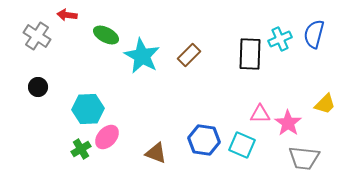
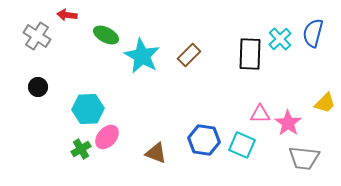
blue semicircle: moved 1 px left, 1 px up
cyan cross: rotated 20 degrees counterclockwise
yellow trapezoid: moved 1 px up
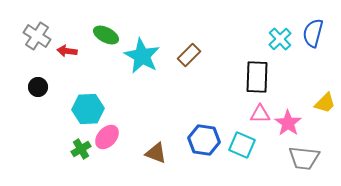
red arrow: moved 36 px down
black rectangle: moved 7 px right, 23 px down
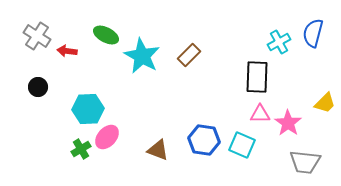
cyan cross: moved 1 px left, 3 px down; rotated 15 degrees clockwise
brown triangle: moved 2 px right, 3 px up
gray trapezoid: moved 1 px right, 4 px down
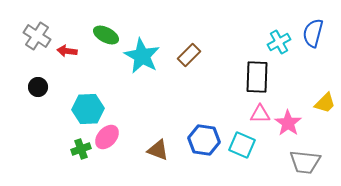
green cross: rotated 12 degrees clockwise
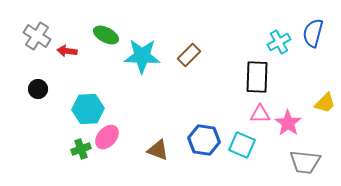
cyan star: rotated 27 degrees counterclockwise
black circle: moved 2 px down
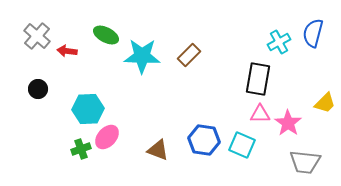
gray cross: rotated 8 degrees clockwise
black rectangle: moved 1 px right, 2 px down; rotated 8 degrees clockwise
